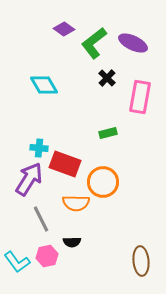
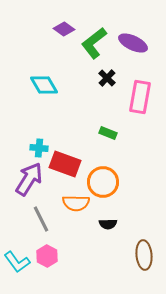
green rectangle: rotated 36 degrees clockwise
black semicircle: moved 36 px right, 18 px up
pink hexagon: rotated 20 degrees counterclockwise
brown ellipse: moved 3 px right, 6 px up
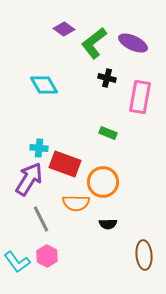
black cross: rotated 30 degrees counterclockwise
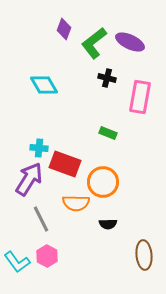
purple diamond: rotated 75 degrees clockwise
purple ellipse: moved 3 px left, 1 px up
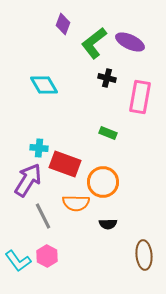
purple diamond: moved 1 px left, 5 px up
purple arrow: moved 1 px left, 1 px down
gray line: moved 2 px right, 3 px up
cyan L-shape: moved 1 px right, 1 px up
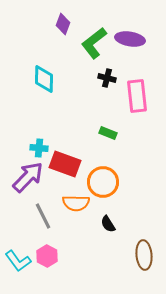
purple ellipse: moved 3 px up; rotated 16 degrees counterclockwise
cyan diamond: moved 6 px up; rotated 32 degrees clockwise
pink rectangle: moved 3 px left, 1 px up; rotated 16 degrees counterclockwise
purple arrow: moved 3 px up; rotated 12 degrees clockwise
black semicircle: rotated 60 degrees clockwise
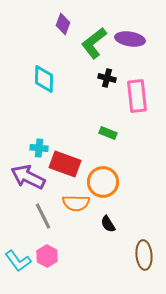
purple arrow: rotated 108 degrees counterclockwise
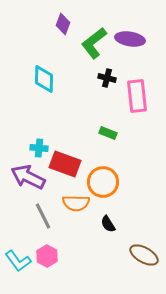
brown ellipse: rotated 56 degrees counterclockwise
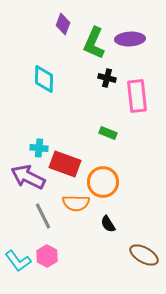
purple ellipse: rotated 12 degrees counterclockwise
green L-shape: rotated 28 degrees counterclockwise
